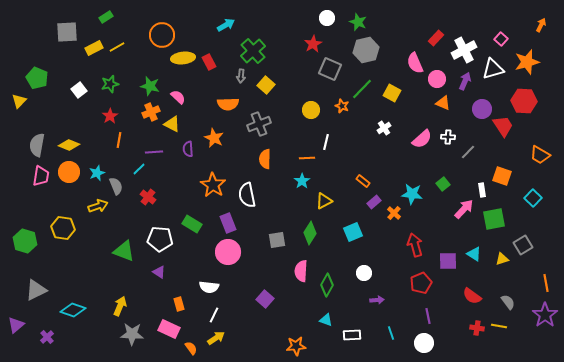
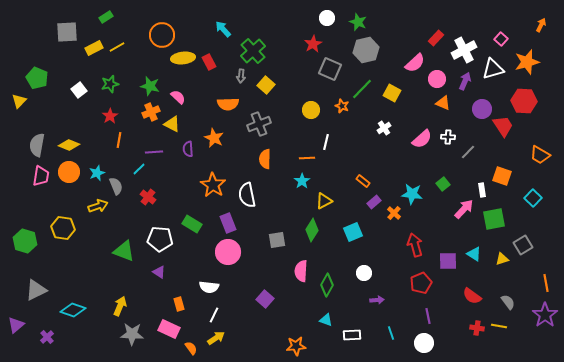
cyan arrow at (226, 25): moved 3 px left, 4 px down; rotated 102 degrees counterclockwise
pink semicircle at (415, 63): rotated 110 degrees counterclockwise
green diamond at (310, 233): moved 2 px right, 3 px up
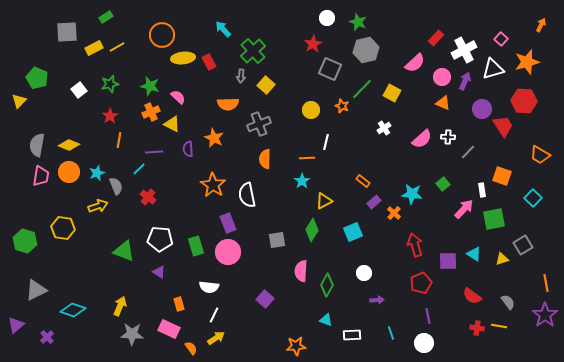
pink circle at (437, 79): moved 5 px right, 2 px up
green rectangle at (192, 224): moved 4 px right, 22 px down; rotated 42 degrees clockwise
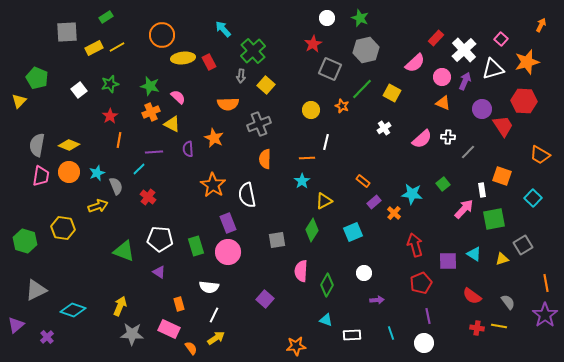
green star at (358, 22): moved 2 px right, 4 px up
white cross at (464, 50): rotated 15 degrees counterclockwise
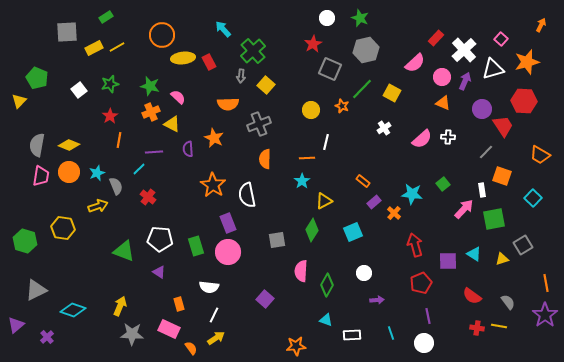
gray line at (468, 152): moved 18 px right
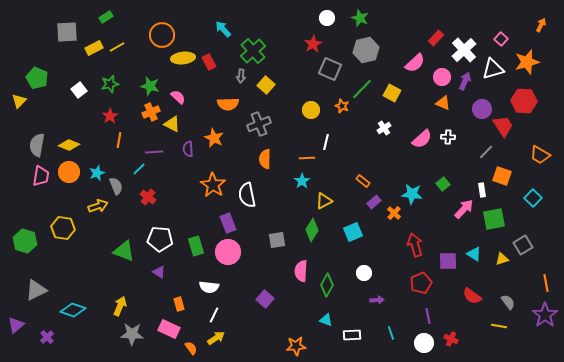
red cross at (477, 328): moved 26 px left, 11 px down; rotated 16 degrees clockwise
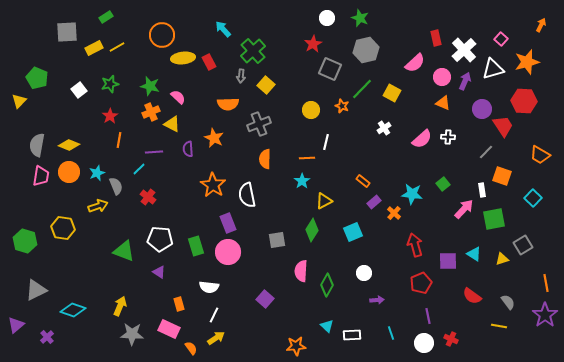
red rectangle at (436, 38): rotated 56 degrees counterclockwise
cyan triangle at (326, 320): moved 1 px right, 6 px down; rotated 24 degrees clockwise
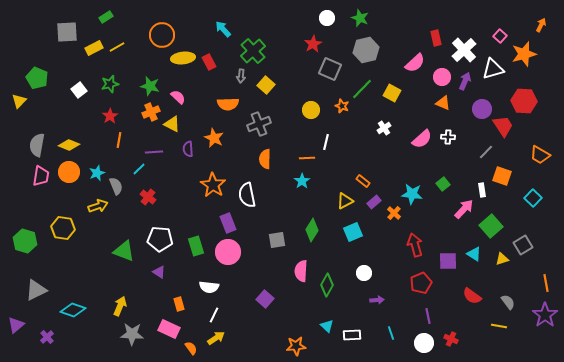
pink square at (501, 39): moved 1 px left, 3 px up
orange star at (527, 62): moved 3 px left, 8 px up
yellow triangle at (324, 201): moved 21 px right
green square at (494, 219): moved 3 px left, 7 px down; rotated 30 degrees counterclockwise
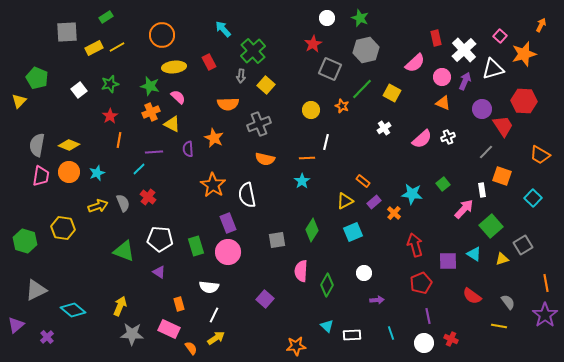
yellow ellipse at (183, 58): moved 9 px left, 9 px down
white cross at (448, 137): rotated 24 degrees counterclockwise
orange semicircle at (265, 159): rotated 78 degrees counterclockwise
gray semicircle at (116, 186): moved 7 px right, 17 px down
cyan diamond at (73, 310): rotated 20 degrees clockwise
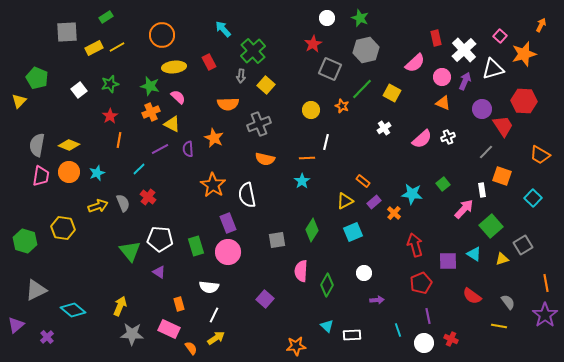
purple line at (154, 152): moved 6 px right, 3 px up; rotated 24 degrees counterclockwise
green triangle at (124, 251): moved 6 px right; rotated 30 degrees clockwise
cyan line at (391, 333): moved 7 px right, 3 px up
